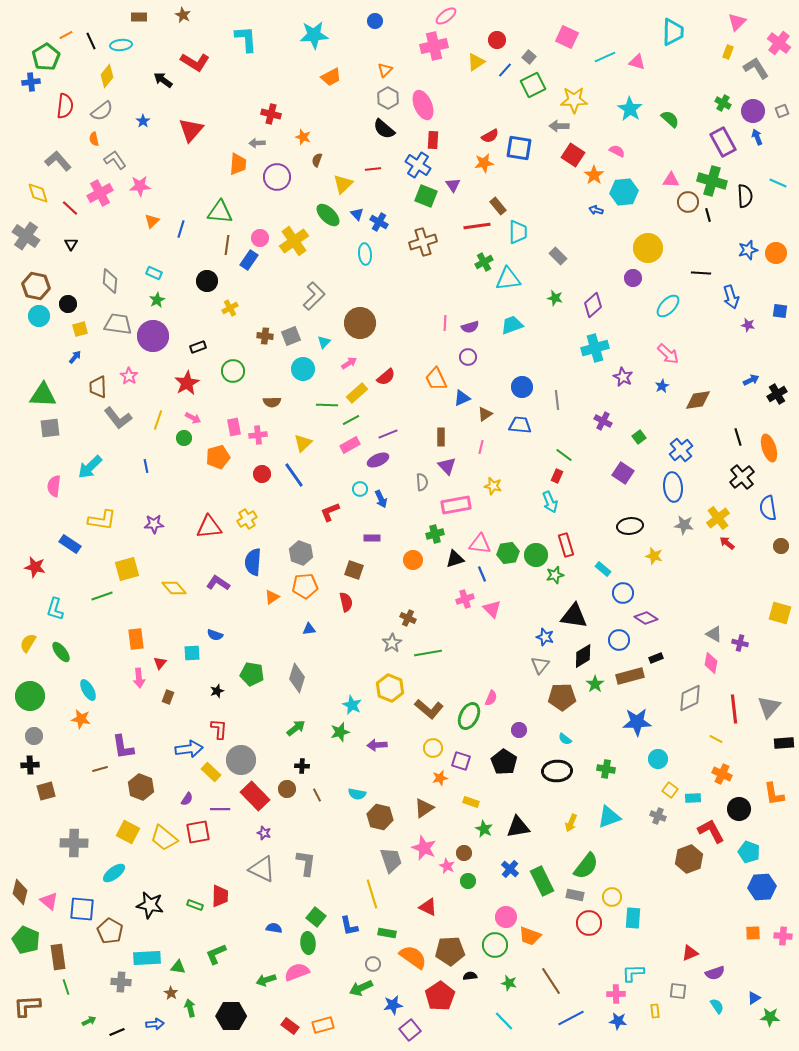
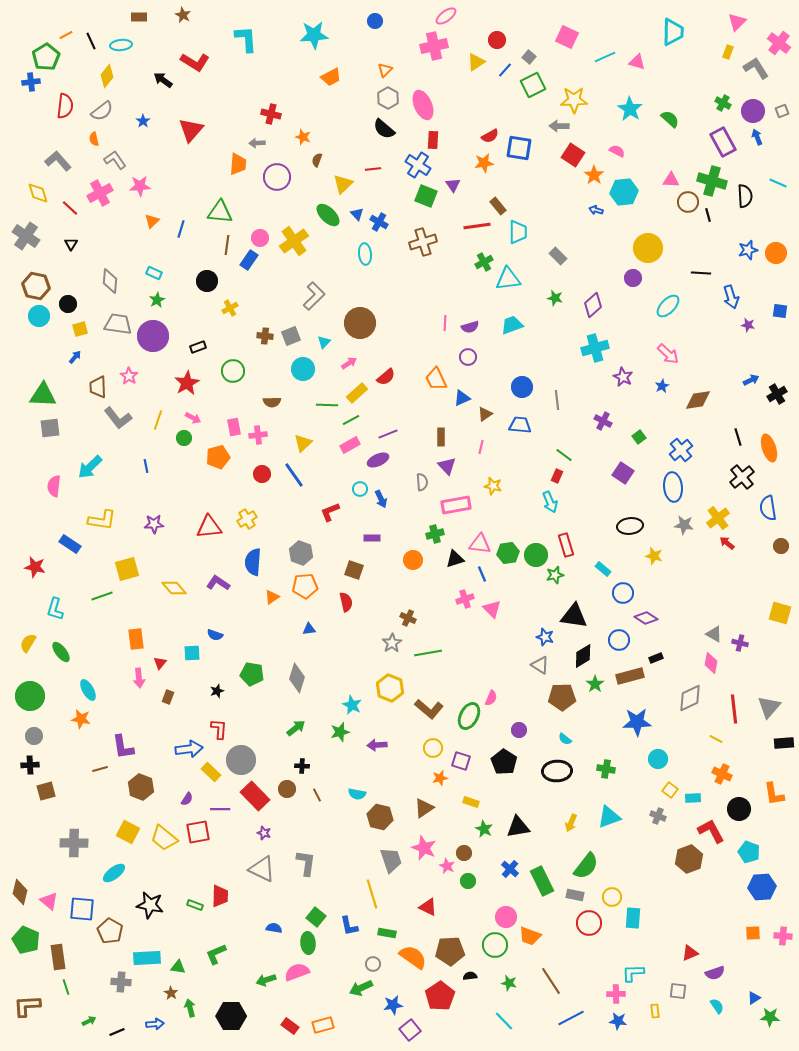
gray triangle at (540, 665): rotated 36 degrees counterclockwise
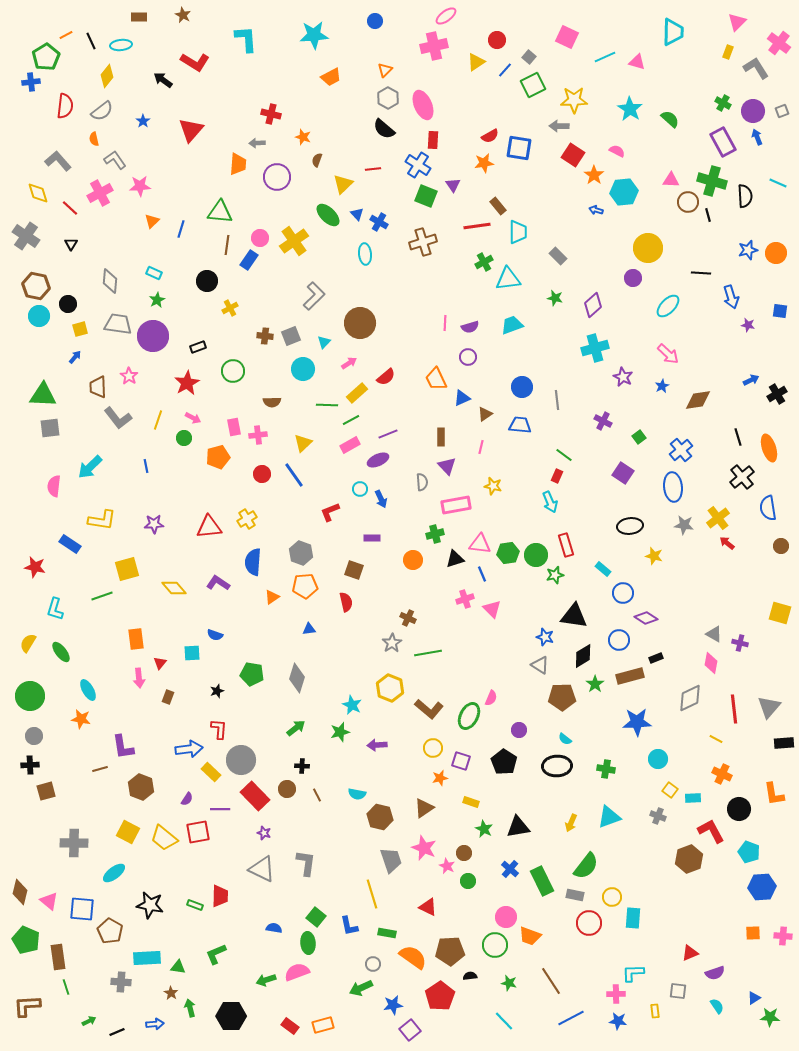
black ellipse at (557, 771): moved 5 px up
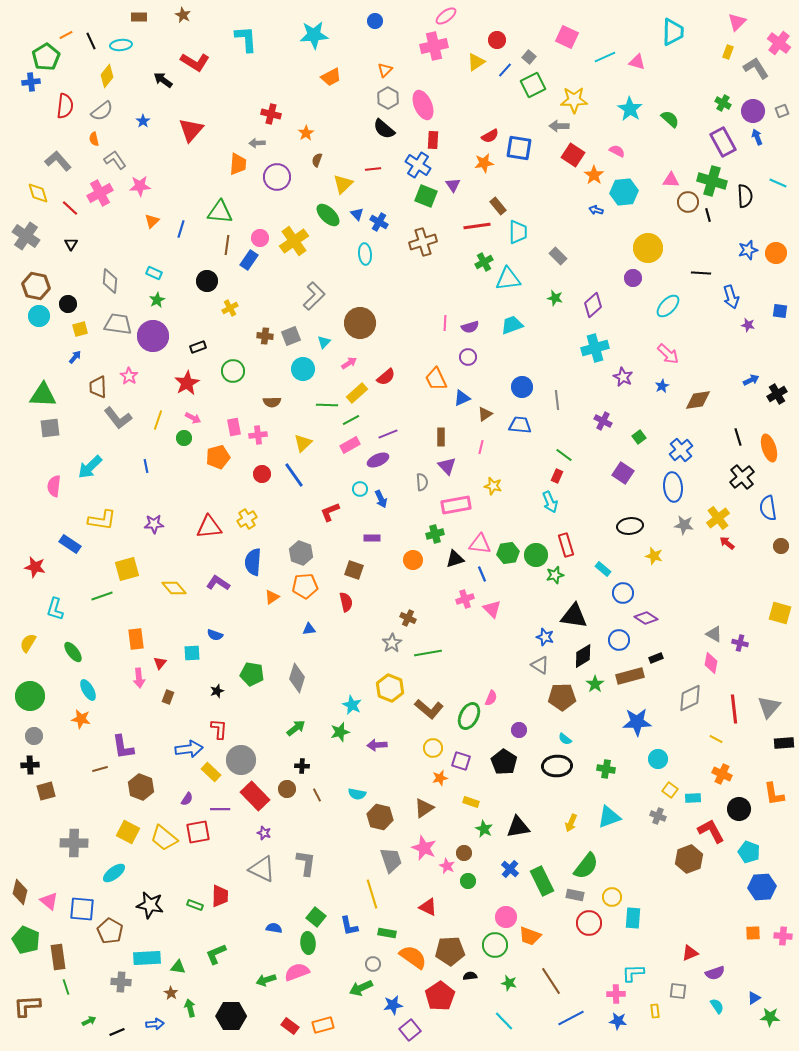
orange star at (303, 137): moved 3 px right, 4 px up; rotated 21 degrees clockwise
green ellipse at (61, 652): moved 12 px right
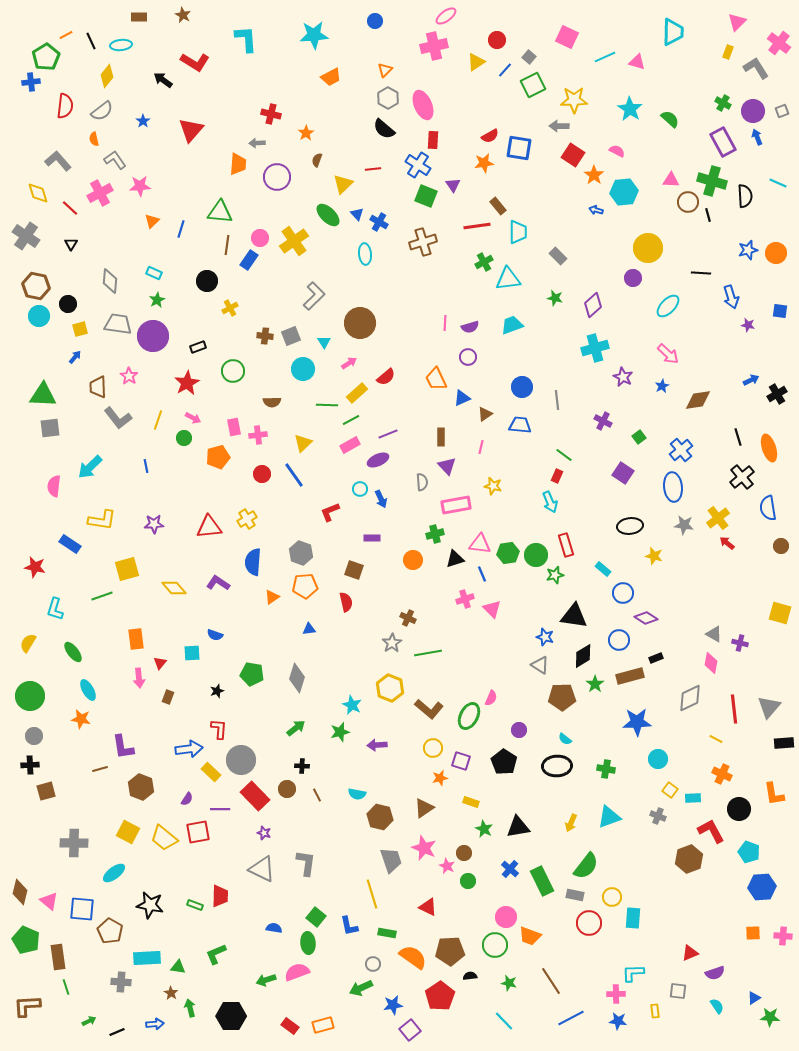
cyan triangle at (324, 342): rotated 16 degrees counterclockwise
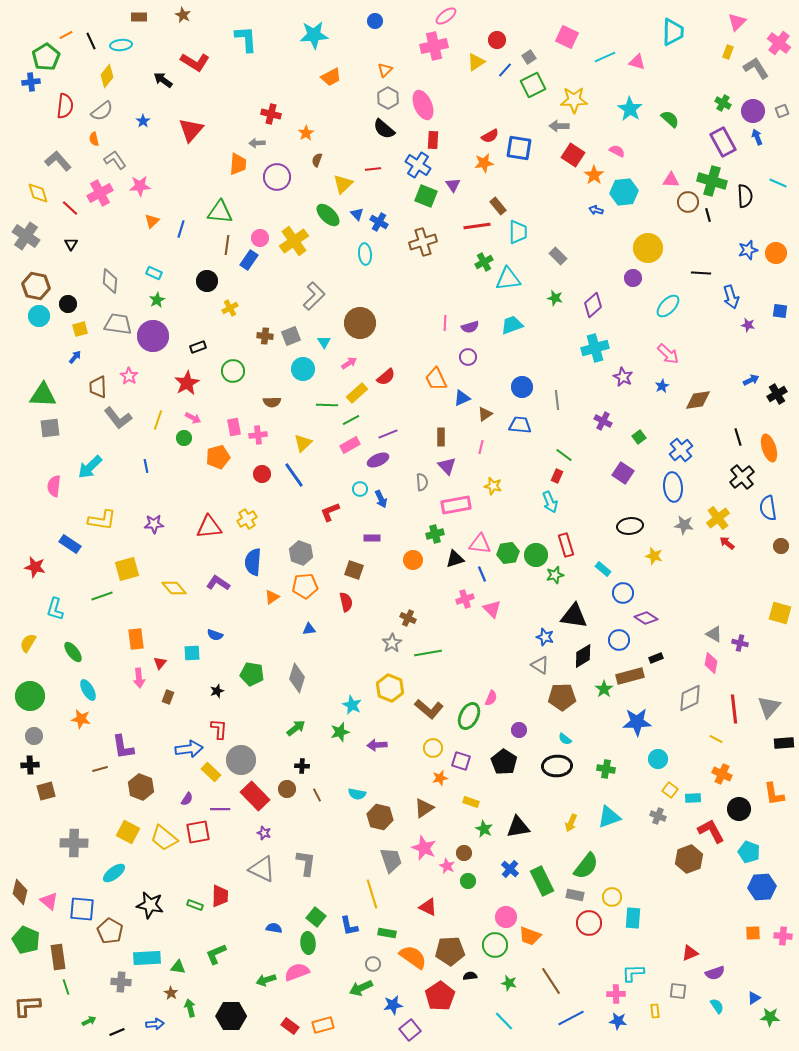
gray square at (529, 57): rotated 16 degrees clockwise
green star at (595, 684): moved 9 px right, 5 px down
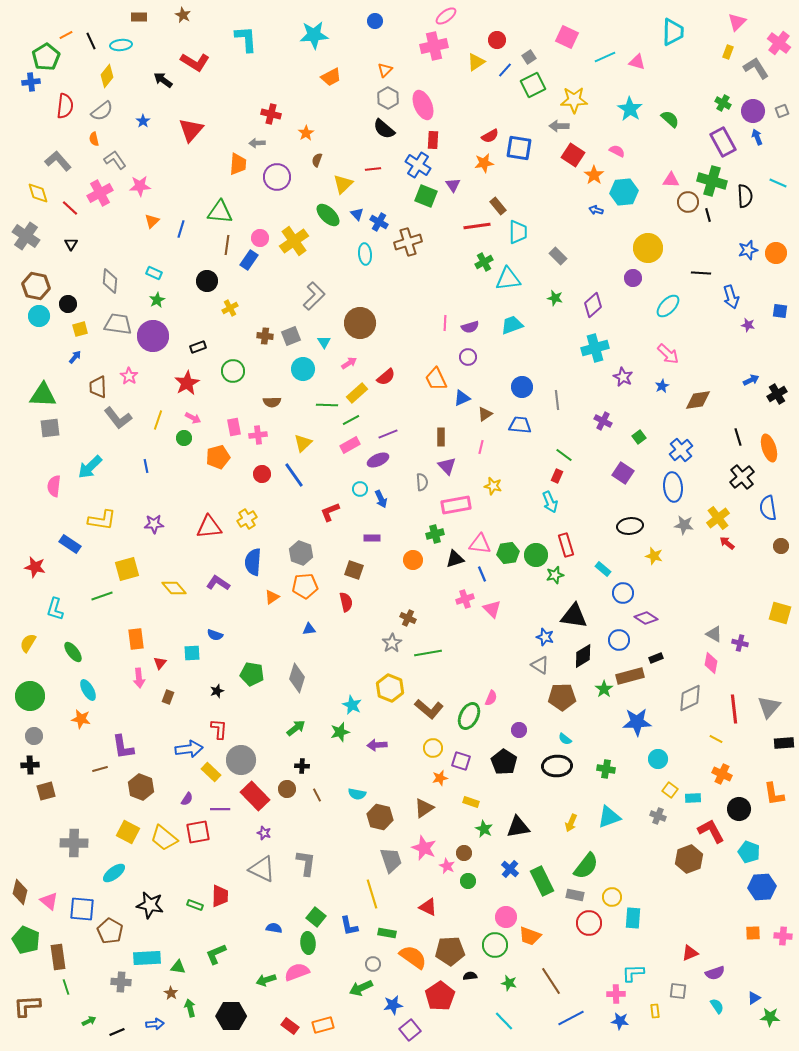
brown cross at (423, 242): moved 15 px left
blue star at (618, 1021): moved 2 px right
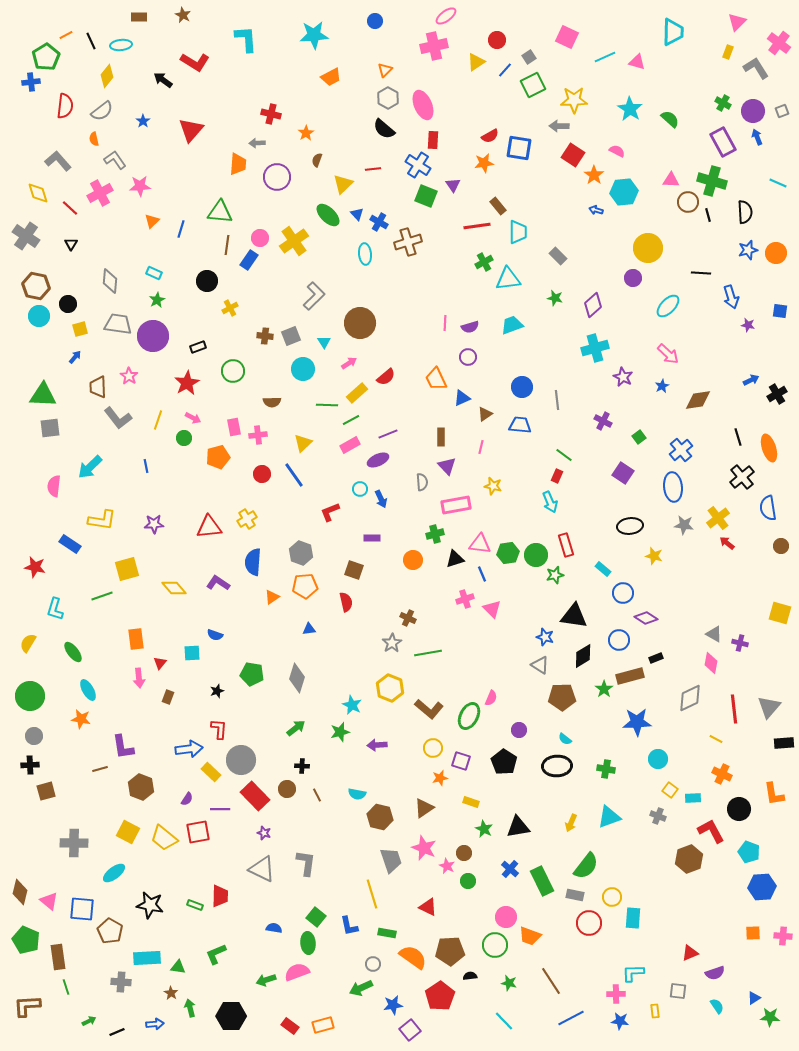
black semicircle at (745, 196): moved 16 px down
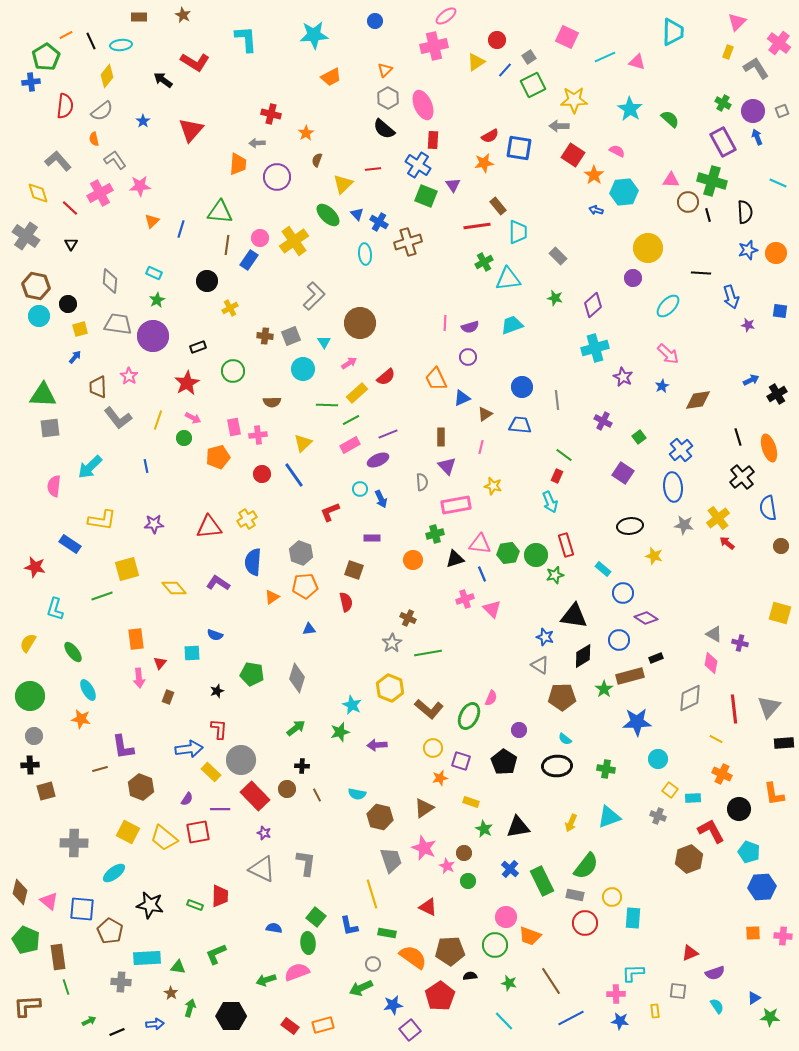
red circle at (589, 923): moved 4 px left
green arrow at (190, 1008): rotated 30 degrees clockwise
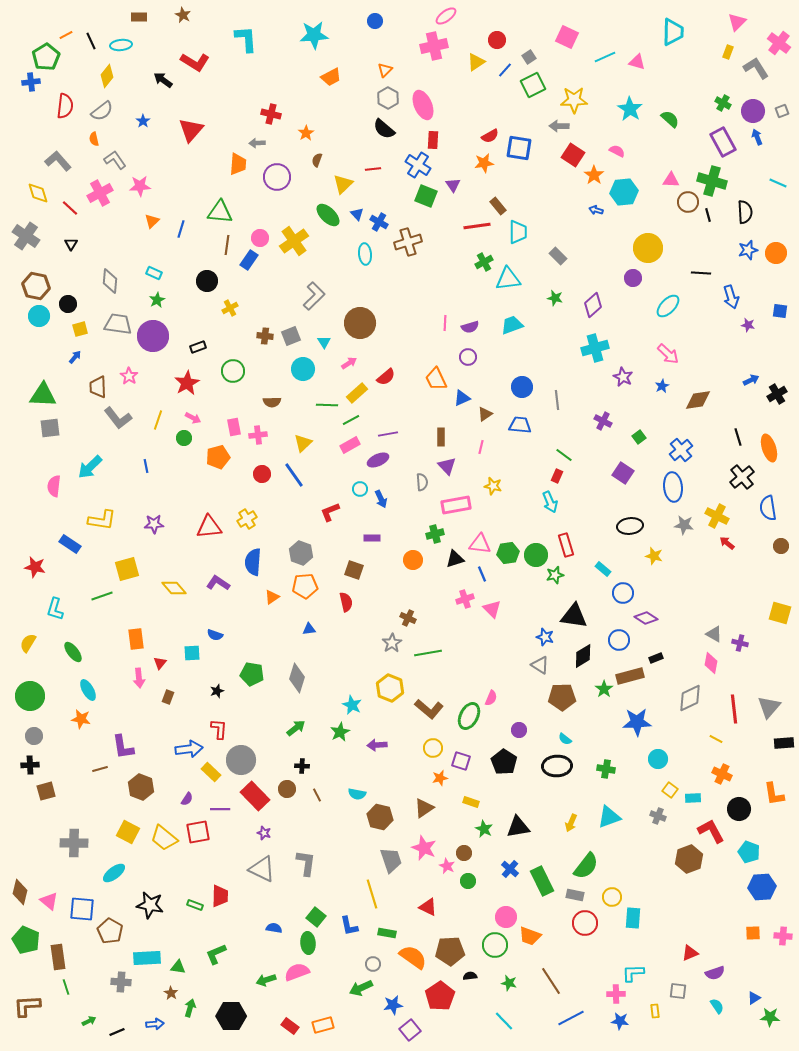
purple line at (388, 434): rotated 12 degrees clockwise
yellow cross at (718, 518): moved 1 px left, 2 px up; rotated 25 degrees counterclockwise
green star at (340, 732): rotated 12 degrees counterclockwise
